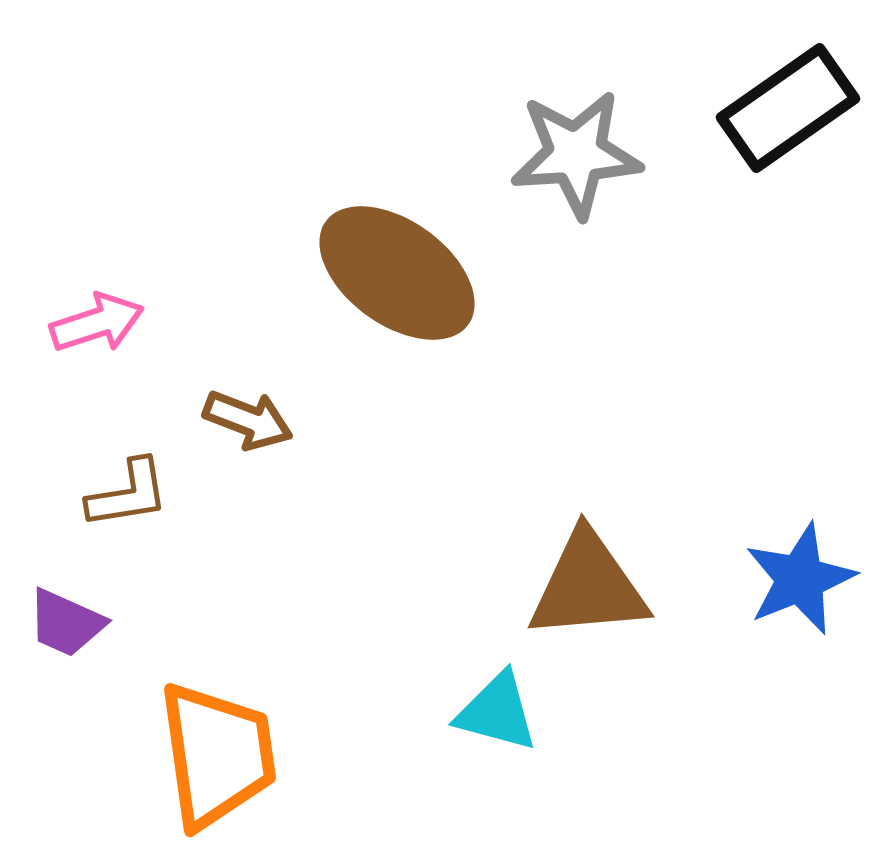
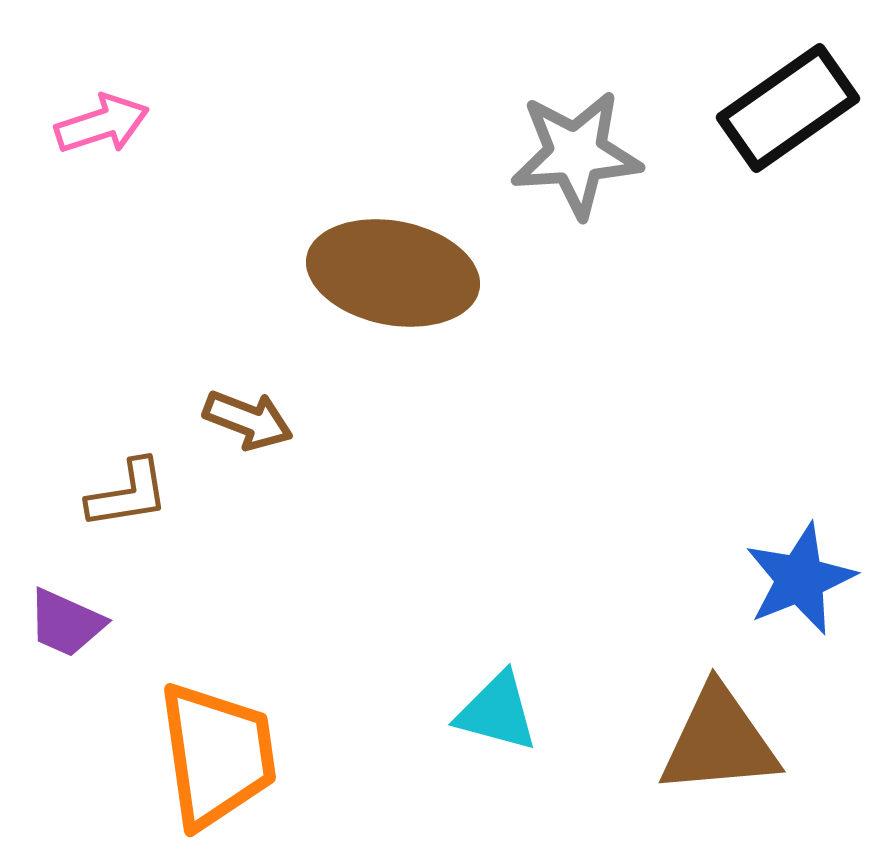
brown ellipse: moved 4 px left; rotated 25 degrees counterclockwise
pink arrow: moved 5 px right, 199 px up
brown triangle: moved 131 px right, 155 px down
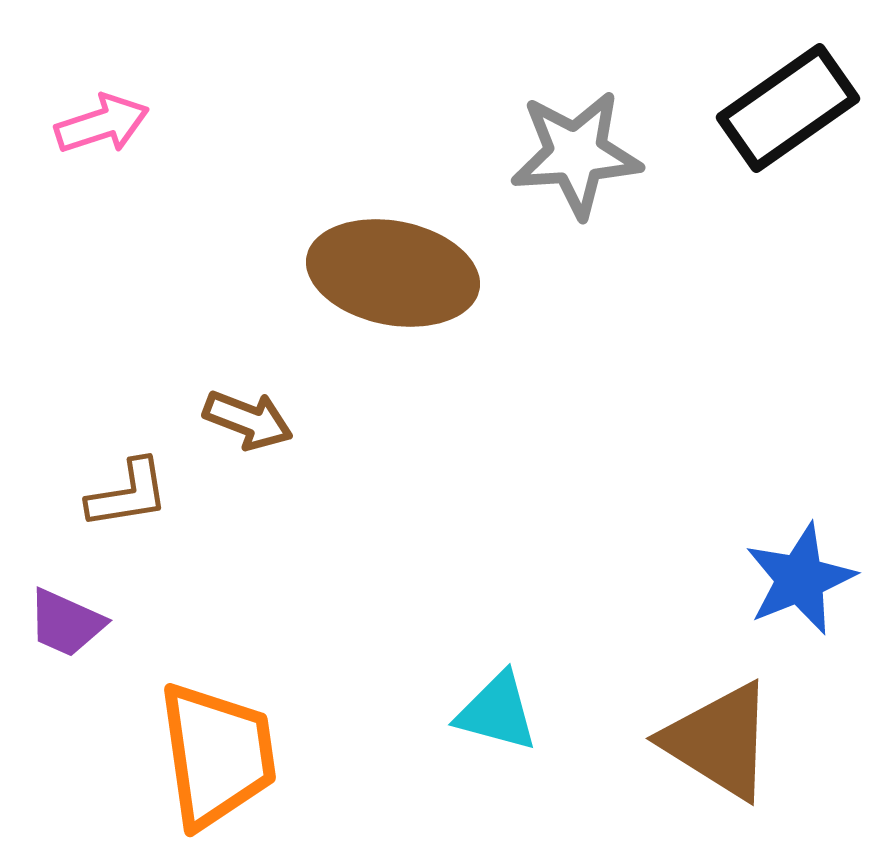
brown triangle: rotated 37 degrees clockwise
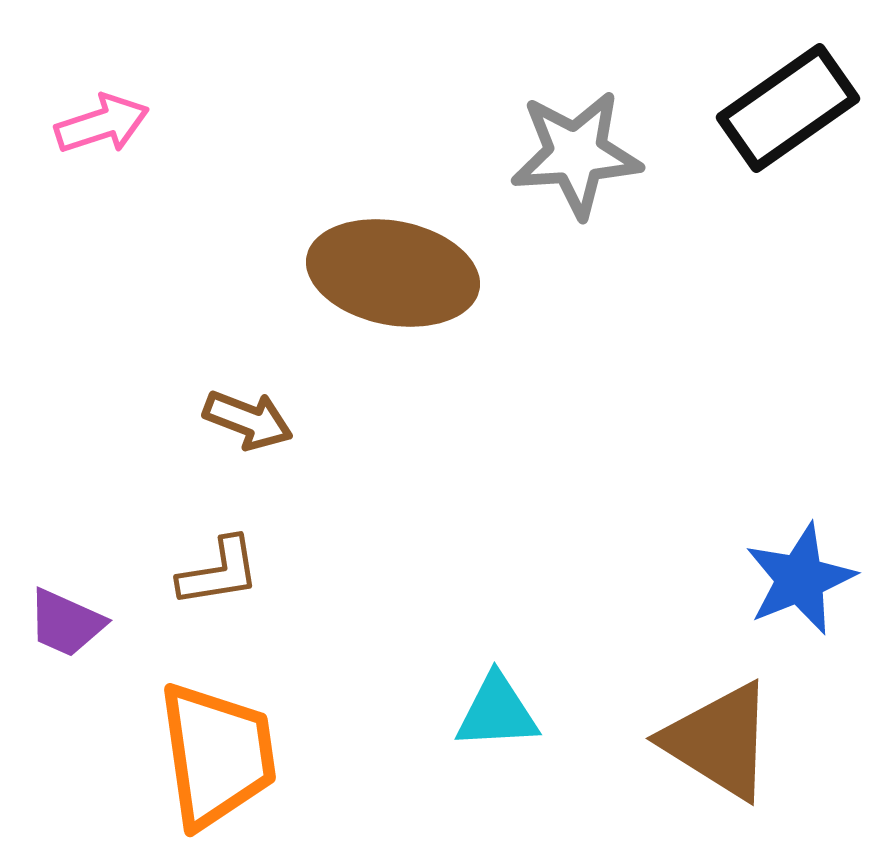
brown L-shape: moved 91 px right, 78 px down
cyan triangle: rotated 18 degrees counterclockwise
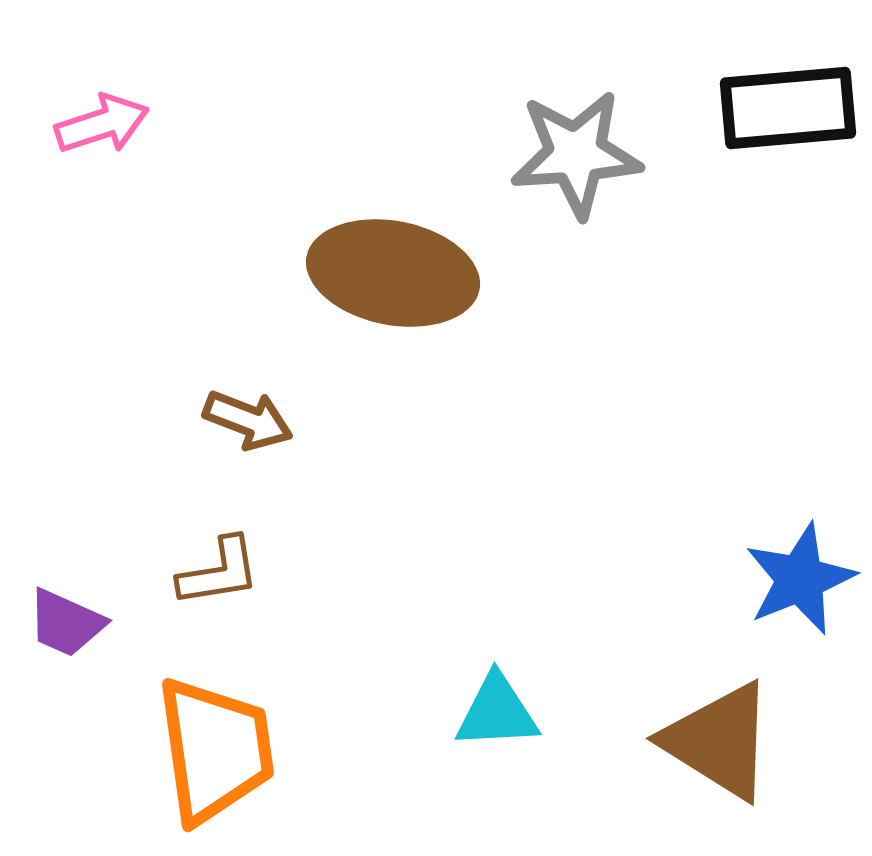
black rectangle: rotated 30 degrees clockwise
orange trapezoid: moved 2 px left, 5 px up
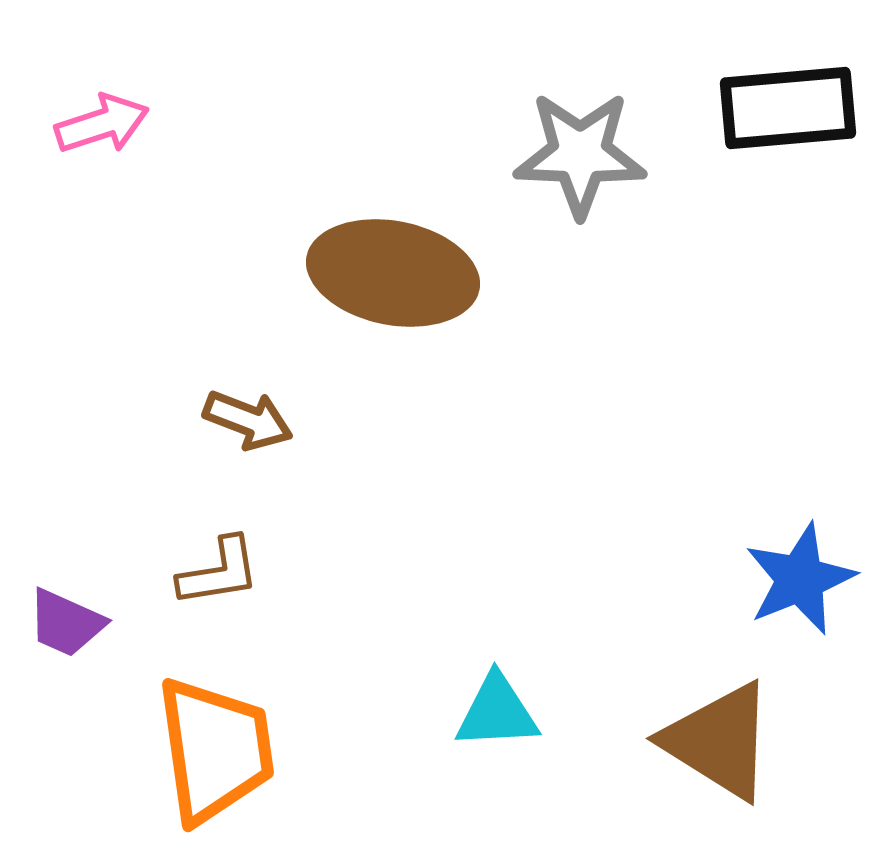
gray star: moved 4 px right; rotated 6 degrees clockwise
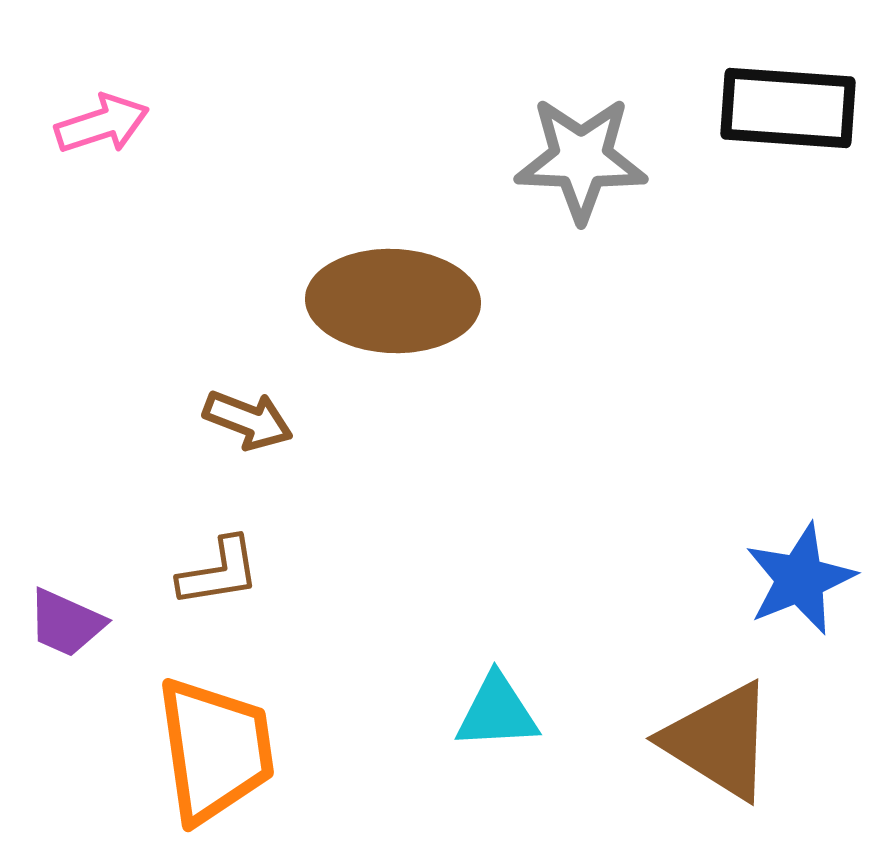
black rectangle: rotated 9 degrees clockwise
gray star: moved 1 px right, 5 px down
brown ellipse: moved 28 px down; rotated 9 degrees counterclockwise
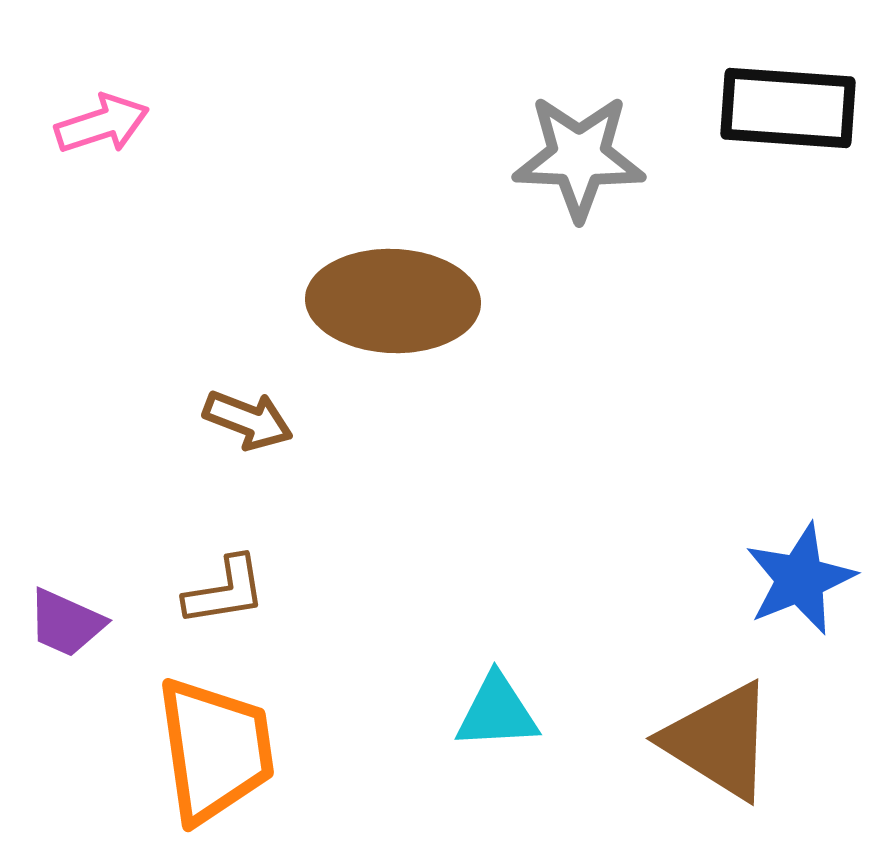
gray star: moved 2 px left, 2 px up
brown L-shape: moved 6 px right, 19 px down
